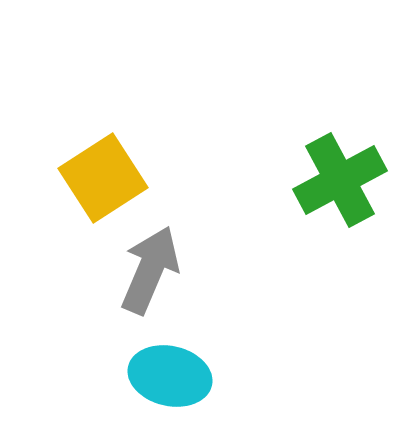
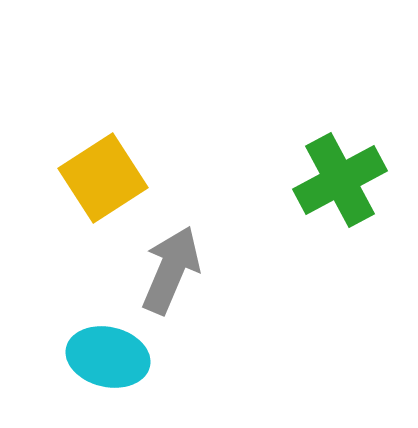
gray arrow: moved 21 px right
cyan ellipse: moved 62 px left, 19 px up
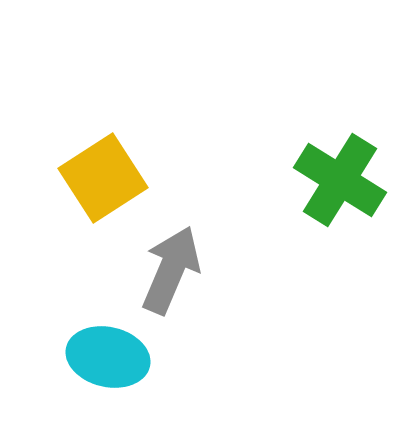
green cross: rotated 30 degrees counterclockwise
